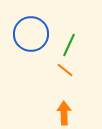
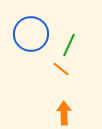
orange line: moved 4 px left, 1 px up
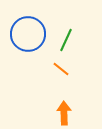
blue circle: moved 3 px left
green line: moved 3 px left, 5 px up
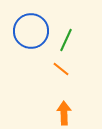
blue circle: moved 3 px right, 3 px up
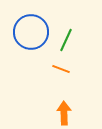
blue circle: moved 1 px down
orange line: rotated 18 degrees counterclockwise
